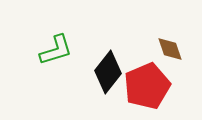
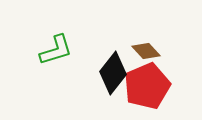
brown diamond: moved 24 px left, 2 px down; rotated 24 degrees counterclockwise
black diamond: moved 5 px right, 1 px down
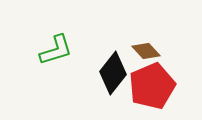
red pentagon: moved 5 px right
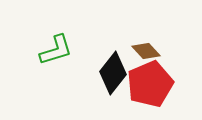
red pentagon: moved 2 px left, 2 px up
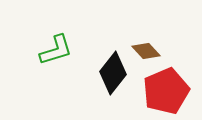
red pentagon: moved 16 px right, 7 px down
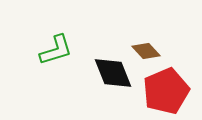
black diamond: rotated 60 degrees counterclockwise
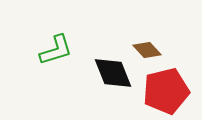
brown diamond: moved 1 px right, 1 px up
red pentagon: rotated 9 degrees clockwise
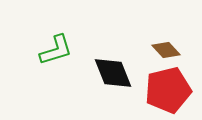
brown diamond: moved 19 px right
red pentagon: moved 2 px right, 1 px up
